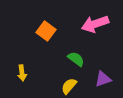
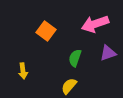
green semicircle: moved 1 px left, 1 px up; rotated 108 degrees counterclockwise
yellow arrow: moved 1 px right, 2 px up
purple triangle: moved 5 px right, 26 px up
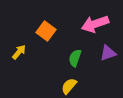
yellow arrow: moved 4 px left, 19 px up; rotated 133 degrees counterclockwise
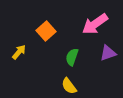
pink arrow: rotated 16 degrees counterclockwise
orange square: rotated 12 degrees clockwise
green semicircle: moved 3 px left, 1 px up
yellow semicircle: rotated 78 degrees counterclockwise
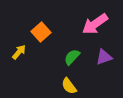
orange square: moved 5 px left, 1 px down
purple triangle: moved 4 px left, 4 px down
green semicircle: rotated 24 degrees clockwise
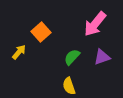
pink arrow: rotated 16 degrees counterclockwise
purple triangle: moved 2 px left
yellow semicircle: rotated 18 degrees clockwise
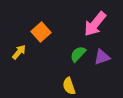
green semicircle: moved 6 px right, 3 px up
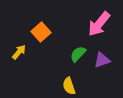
pink arrow: moved 4 px right
purple triangle: moved 3 px down
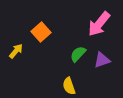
yellow arrow: moved 3 px left, 1 px up
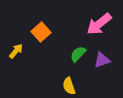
pink arrow: rotated 12 degrees clockwise
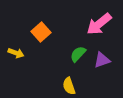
yellow arrow: moved 2 px down; rotated 70 degrees clockwise
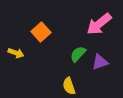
purple triangle: moved 2 px left, 2 px down
